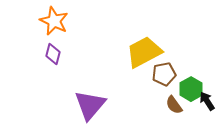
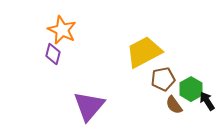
orange star: moved 8 px right, 9 px down
brown pentagon: moved 1 px left, 5 px down
purple triangle: moved 1 px left, 1 px down
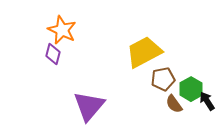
brown semicircle: moved 1 px up
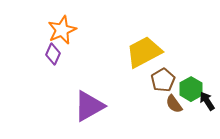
orange star: rotated 24 degrees clockwise
purple diamond: rotated 10 degrees clockwise
brown pentagon: moved 1 px down; rotated 20 degrees counterclockwise
purple triangle: rotated 20 degrees clockwise
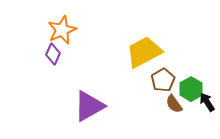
black arrow: moved 1 px down
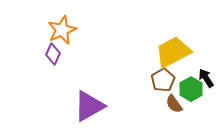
yellow trapezoid: moved 29 px right
black arrow: moved 1 px left, 24 px up
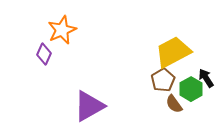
purple diamond: moved 9 px left
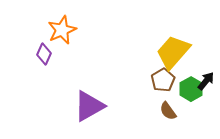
yellow trapezoid: rotated 21 degrees counterclockwise
black arrow: moved 3 px down; rotated 72 degrees clockwise
brown semicircle: moved 6 px left, 7 px down
